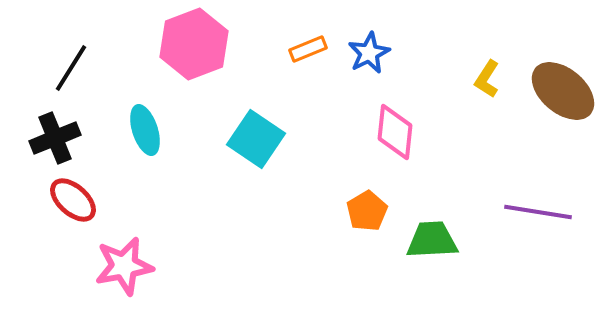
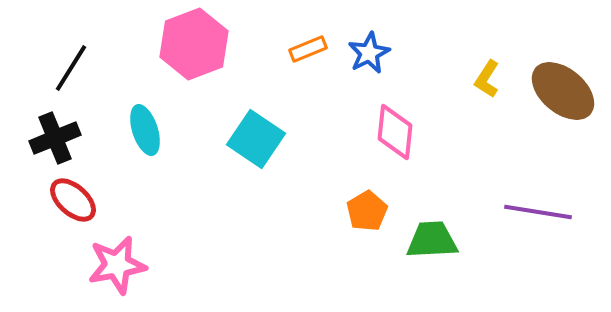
pink star: moved 7 px left, 1 px up
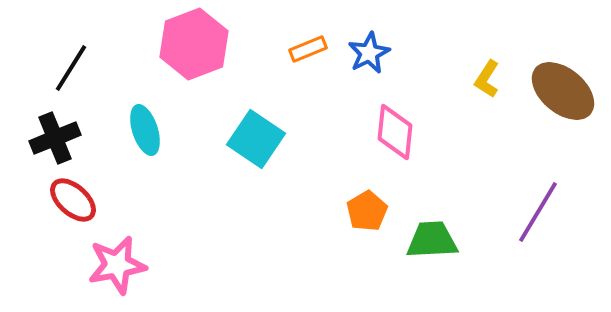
purple line: rotated 68 degrees counterclockwise
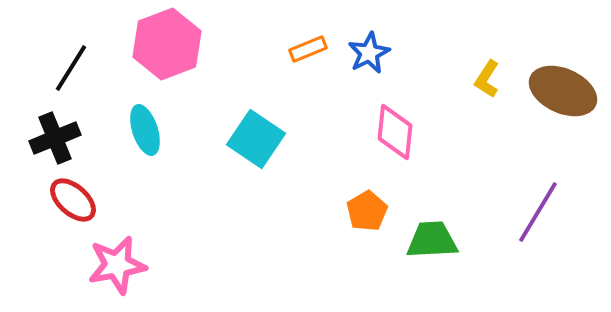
pink hexagon: moved 27 px left
brown ellipse: rotated 16 degrees counterclockwise
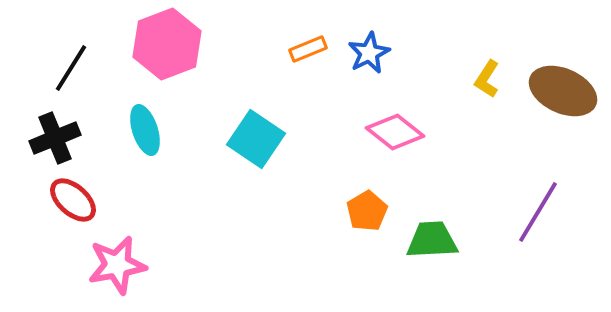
pink diamond: rotated 58 degrees counterclockwise
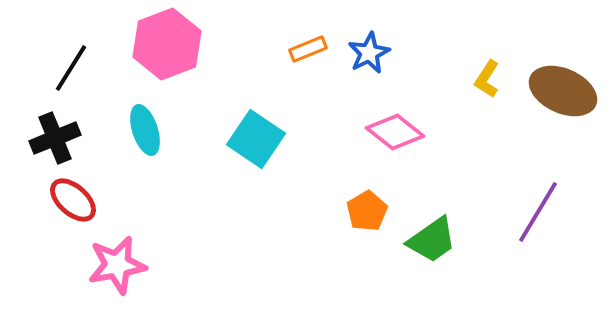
green trapezoid: rotated 148 degrees clockwise
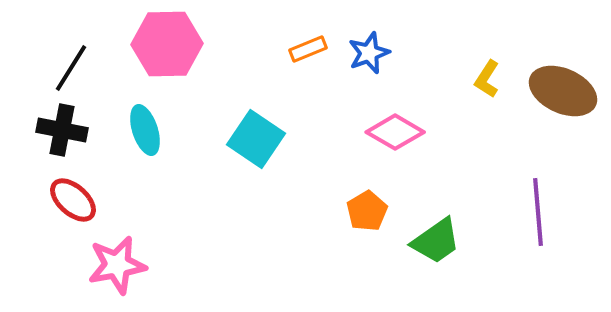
pink hexagon: rotated 20 degrees clockwise
blue star: rotated 6 degrees clockwise
pink diamond: rotated 8 degrees counterclockwise
black cross: moved 7 px right, 8 px up; rotated 33 degrees clockwise
purple line: rotated 36 degrees counterclockwise
green trapezoid: moved 4 px right, 1 px down
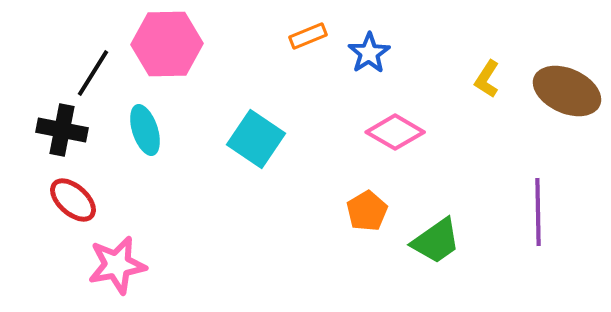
orange rectangle: moved 13 px up
blue star: rotated 12 degrees counterclockwise
black line: moved 22 px right, 5 px down
brown ellipse: moved 4 px right
purple line: rotated 4 degrees clockwise
